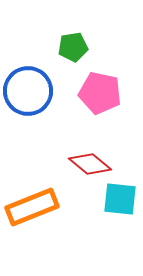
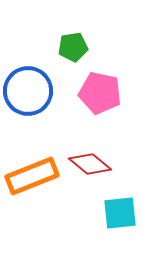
cyan square: moved 14 px down; rotated 12 degrees counterclockwise
orange rectangle: moved 31 px up
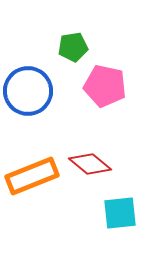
pink pentagon: moved 5 px right, 7 px up
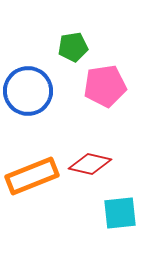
pink pentagon: rotated 21 degrees counterclockwise
red diamond: rotated 27 degrees counterclockwise
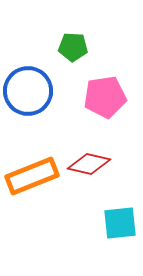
green pentagon: rotated 12 degrees clockwise
pink pentagon: moved 11 px down
red diamond: moved 1 px left
cyan square: moved 10 px down
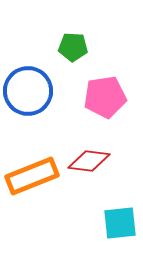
red diamond: moved 3 px up; rotated 6 degrees counterclockwise
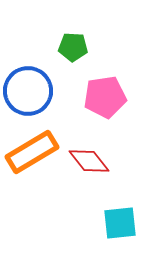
red diamond: rotated 45 degrees clockwise
orange rectangle: moved 24 px up; rotated 9 degrees counterclockwise
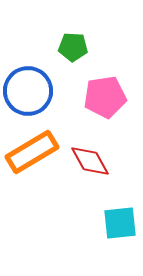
red diamond: moved 1 px right; rotated 9 degrees clockwise
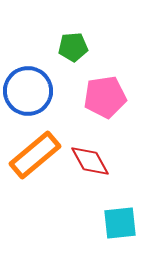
green pentagon: rotated 8 degrees counterclockwise
orange rectangle: moved 3 px right, 3 px down; rotated 9 degrees counterclockwise
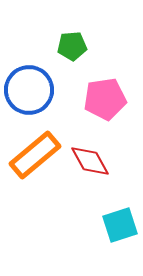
green pentagon: moved 1 px left, 1 px up
blue circle: moved 1 px right, 1 px up
pink pentagon: moved 2 px down
cyan square: moved 2 px down; rotated 12 degrees counterclockwise
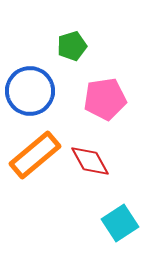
green pentagon: rotated 12 degrees counterclockwise
blue circle: moved 1 px right, 1 px down
cyan square: moved 2 px up; rotated 15 degrees counterclockwise
